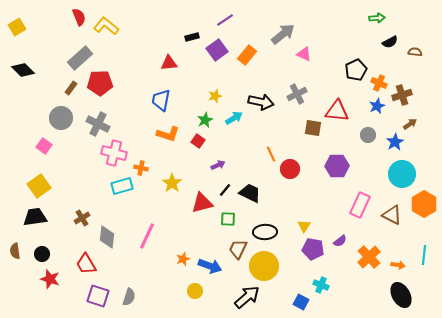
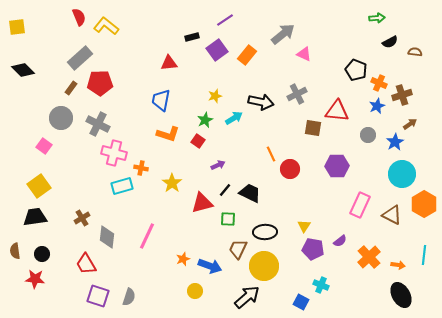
yellow square at (17, 27): rotated 24 degrees clockwise
black pentagon at (356, 70): rotated 25 degrees counterclockwise
red star at (50, 279): moved 15 px left; rotated 12 degrees counterclockwise
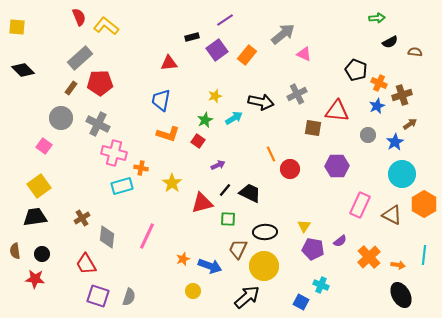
yellow square at (17, 27): rotated 12 degrees clockwise
yellow circle at (195, 291): moved 2 px left
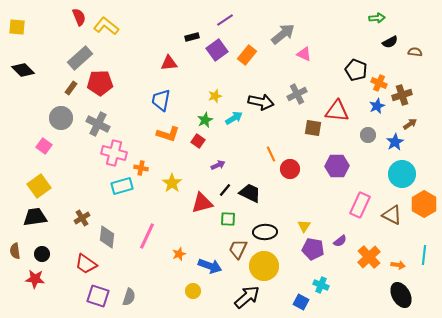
orange star at (183, 259): moved 4 px left, 5 px up
red trapezoid at (86, 264): rotated 25 degrees counterclockwise
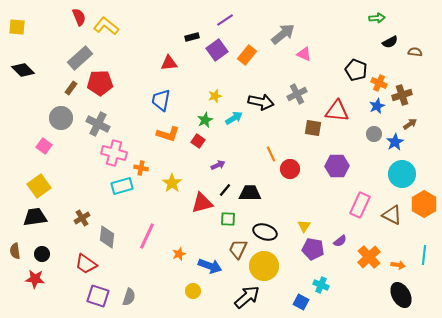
gray circle at (368, 135): moved 6 px right, 1 px up
black trapezoid at (250, 193): rotated 25 degrees counterclockwise
black ellipse at (265, 232): rotated 20 degrees clockwise
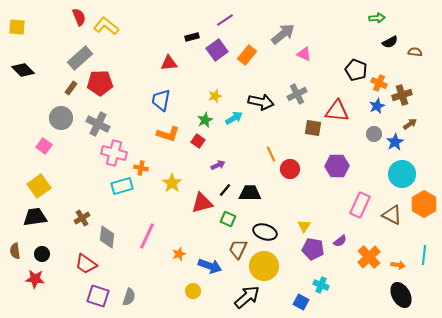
green square at (228, 219): rotated 21 degrees clockwise
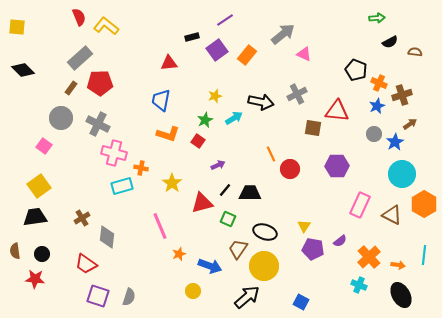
pink line at (147, 236): moved 13 px right, 10 px up; rotated 48 degrees counterclockwise
brown trapezoid at (238, 249): rotated 10 degrees clockwise
cyan cross at (321, 285): moved 38 px right
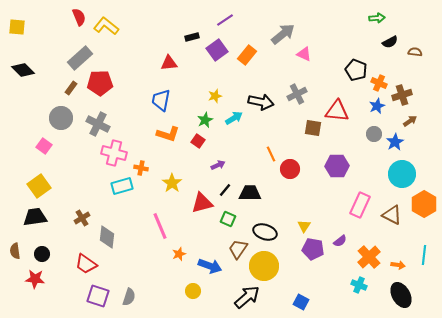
brown arrow at (410, 124): moved 3 px up
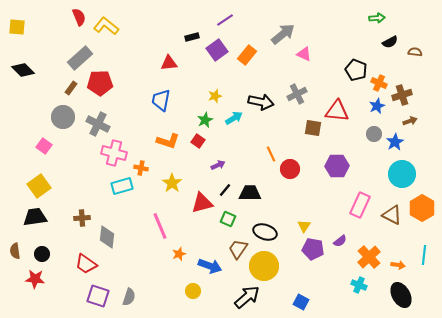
gray circle at (61, 118): moved 2 px right, 1 px up
brown arrow at (410, 121): rotated 16 degrees clockwise
orange L-shape at (168, 134): moved 7 px down
orange hexagon at (424, 204): moved 2 px left, 4 px down
brown cross at (82, 218): rotated 28 degrees clockwise
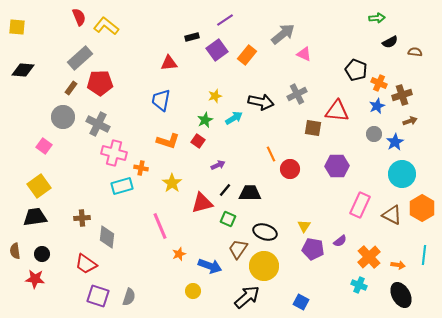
black diamond at (23, 70): rotated 40 degrees counterclockwise
